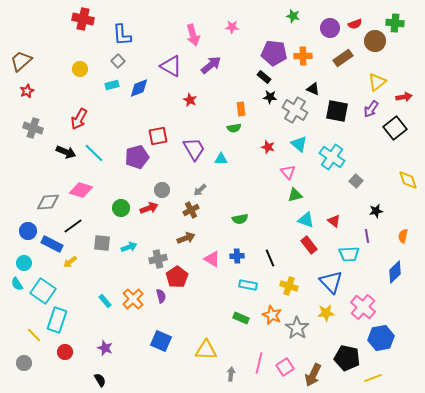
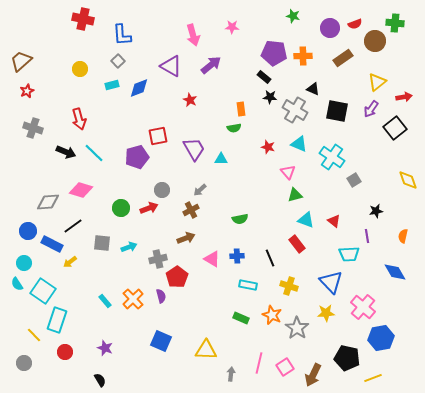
red arrow at (79, 119): rotated 45 degrees counterclockwise
cyan triangle at (299, 144): rotated 18 degrees counterclockwise
gray square at (356, 181): moved 2 px left, 1 px up; rotated 16 degrees clockwise
red rectangle at (309, 245): moved 12 px left, 1 px up
blue diamond at (395, 272): rotated 75 degrees counterclockwise
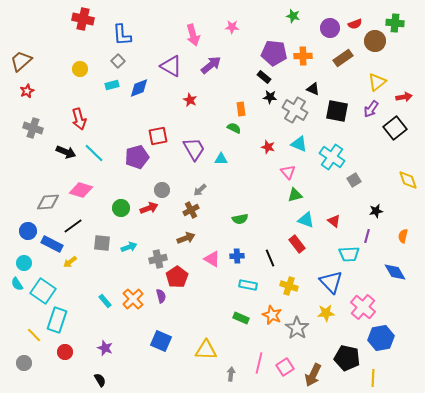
green semicircle at (234, 128): rotated 144 degrees counterclockwise
purple line at (367, 236): rotated 24 degrees clockwise
yellow line at (373, 378): rotated 66 degrees counterclockwise
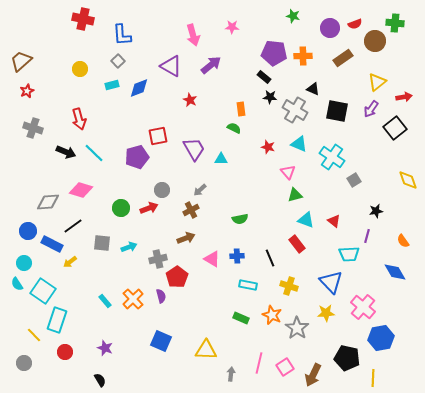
orange semicircle at (403, 236): moved 5 px down; rotated 48 degrees counterclockwise
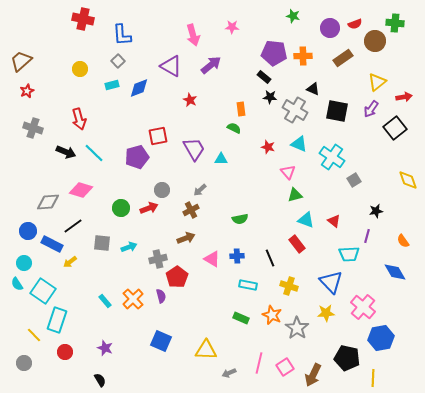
gray arrow at (231, 374): moved 2 px left, 1 px up; rotated 120 degrees counterclockwise
